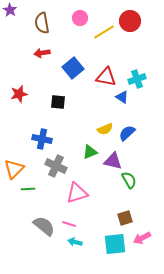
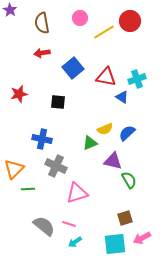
green triangle: moved 9 px up
cyan arrow: rotated 48 degrees counterclockwise
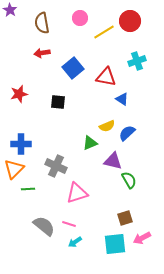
cyan cross: moved 18 px up
blue triangle: moved 2 px down
yellow semicircle: moved 2 px right, 3 px up
blue cross: moved 21 px left, 5 px down; rotated 12 degrees counterclockwise
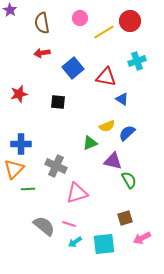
cyan square: moved 11 px left
